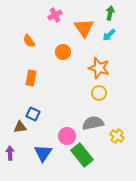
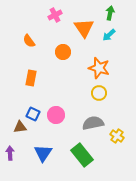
pink circle: moved 11 px left, 21 px up
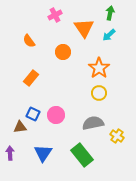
orange star: rotated 20 degrees clockwise
orange rectangle: rotated 28 degrees clockwise
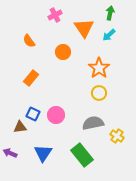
purple arrow: rotated 64 degrees counterclockwise
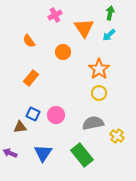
orange star: moved 1 px down
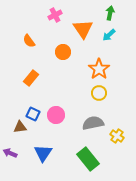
orange triangle: moved 1 px left, 1 px down
green rectangle: moved 6 px right, 4 px down
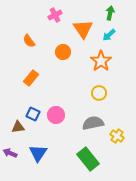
orange star: moved 2 px right, 8 px up
brown triangle: moved 2 px left
blue triangle: moved 5 px left
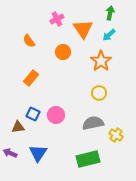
pink cross: moved 2 px right, 4 px down
yellow cross: moved 1 px left, 1 px up
green rectangle: rotated 65 degrees counterclockwise
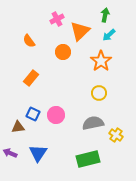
green arrow: moved 5 px left, 2 px down
orange triangle: moved 3 px left, 2 px down; rotated 20 degrees clockwise
